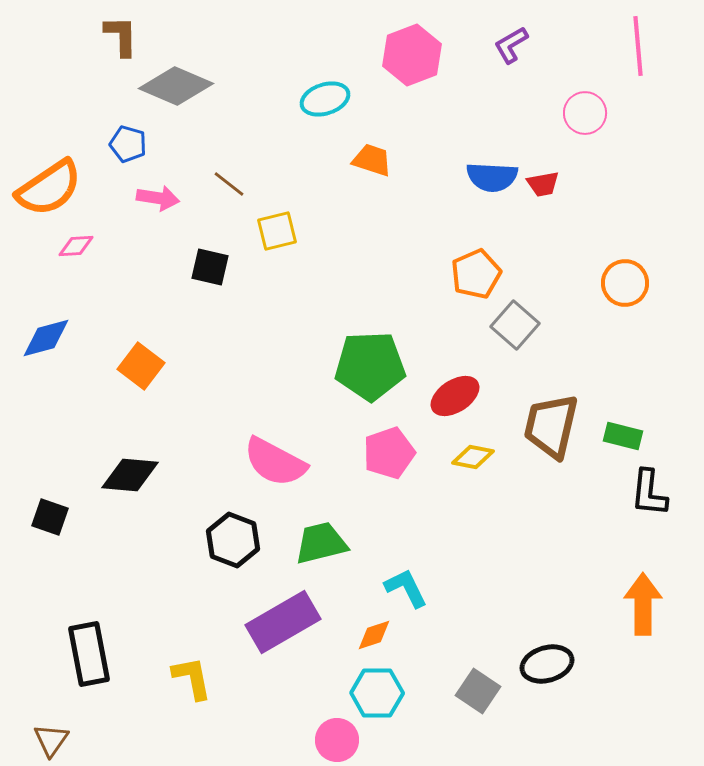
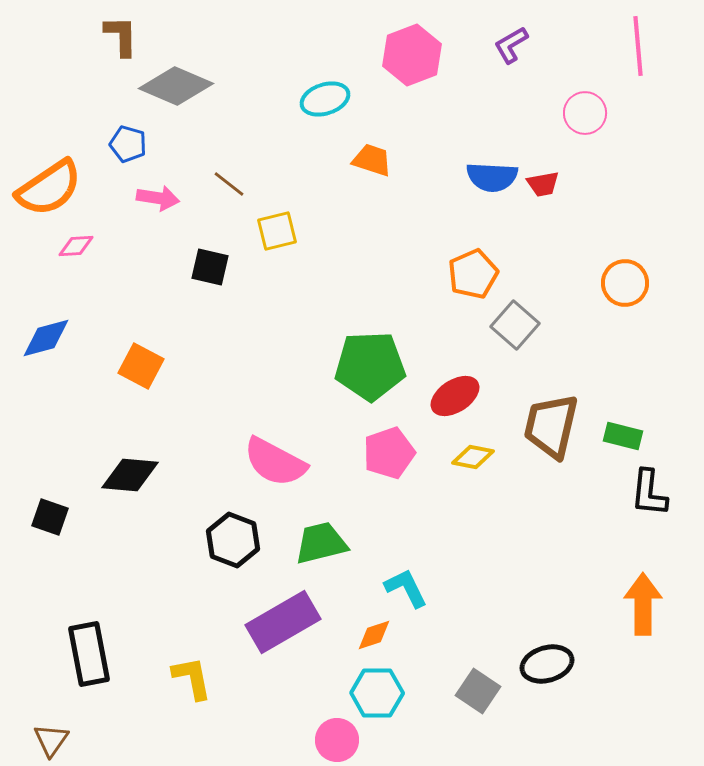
orange pentagon at (476, 274): moved 3 px left
orange square at (141, 366): rotated 9 degrees counterclockwise
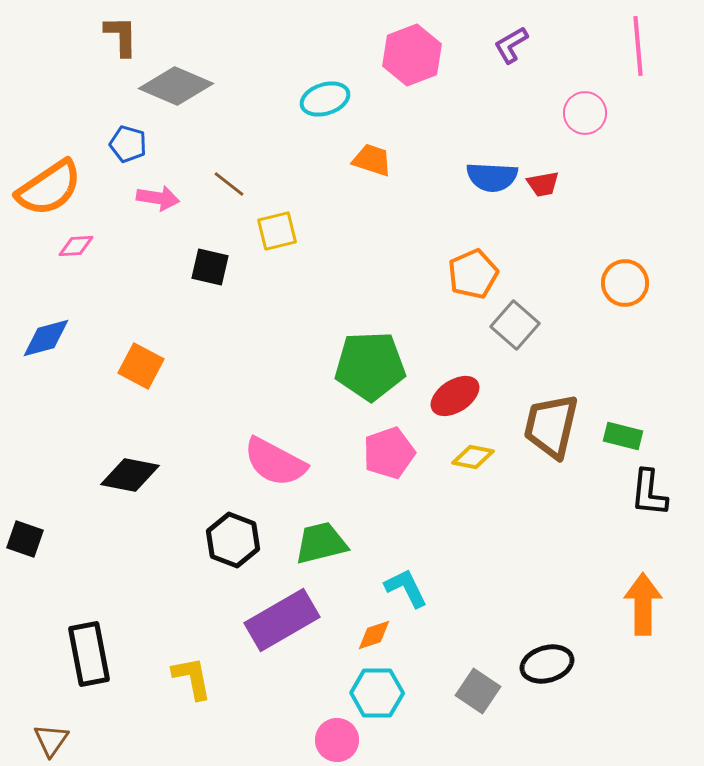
black diamond at (130, 475): rotated 6 degrees clockwise
black square at (50, 517): moved 25 px left, 22 px down
purple rectangle at (283, 622): moved 1 px left, 2 px up
